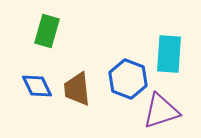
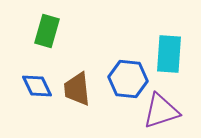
blue hexagon: rotated 15 degrees counterclockwise
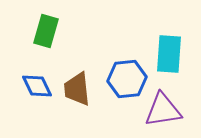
green rectangle: moved 1 px left
blue hexagon: moved 1 px left; rotated 12 degrees counterclockwise
purple triangle: moved 2 px right, 1 px up; rotated 9 degrees clockwise
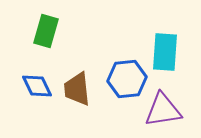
cyan rectangle: moved 4 px left, 2 px up
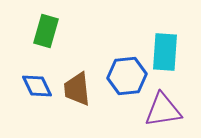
blue hexagon: moved 3 px up
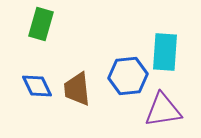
green rectangle: moved 5 px left, 7 px up
blue hexagon: moved 1 px right
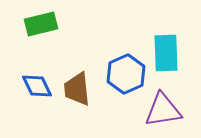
green rectangle: rotated 60 degrees clockwise
cyan rectangle: moved 1 px right, 1 px down; rotated 6 degrees counterclockwise
blue hexagon: moved 2 px left, 2 px up; rotated 18 degrees counterclockwise
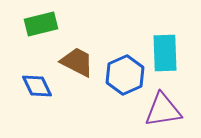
cyan rectangle: moved 1 px left
blue hexagon: moved 1 px left, 1 px down
brown trapezoid: moved 27 px up; rotated 123 degrees clockwise
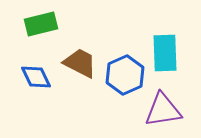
brown trapezoid: moved 3 px right, 1 px down
blue diamond: moved 1 px left, 9 px up
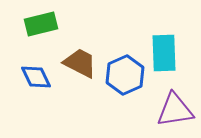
cyan rectangle: moved 1 px left
purple triangle: moved 12 px right
